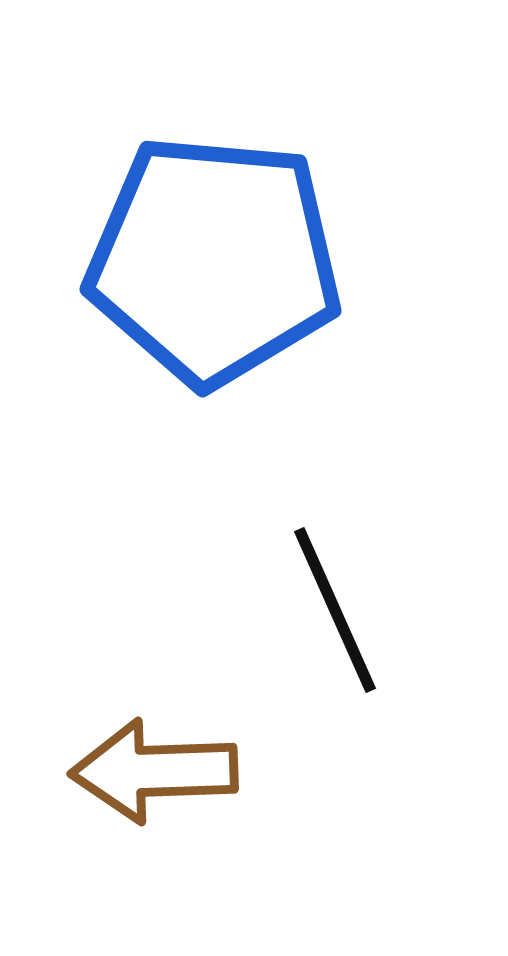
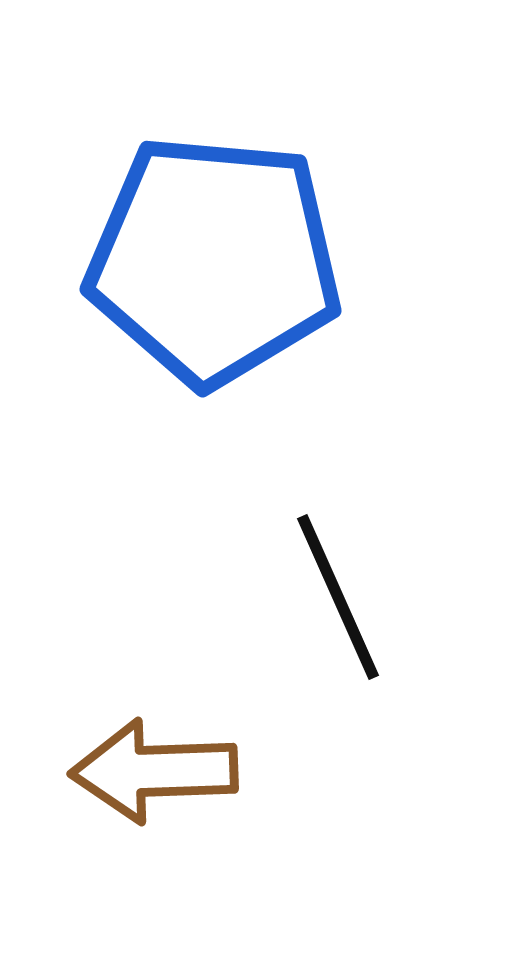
black line: moved 3 px right, 13 px up
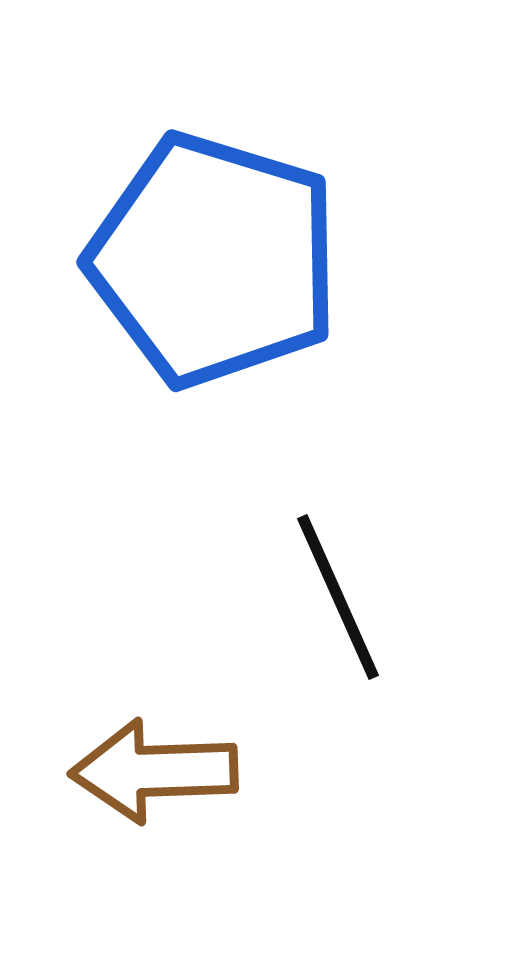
blue pentagon: rotated 12 degrees clockwise
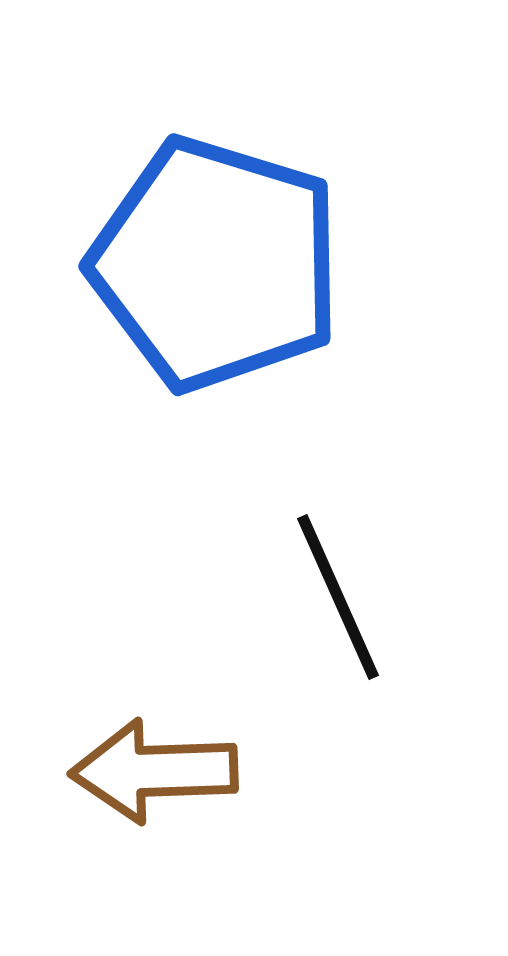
blue pentagon: moved 2 px right, 4 px down
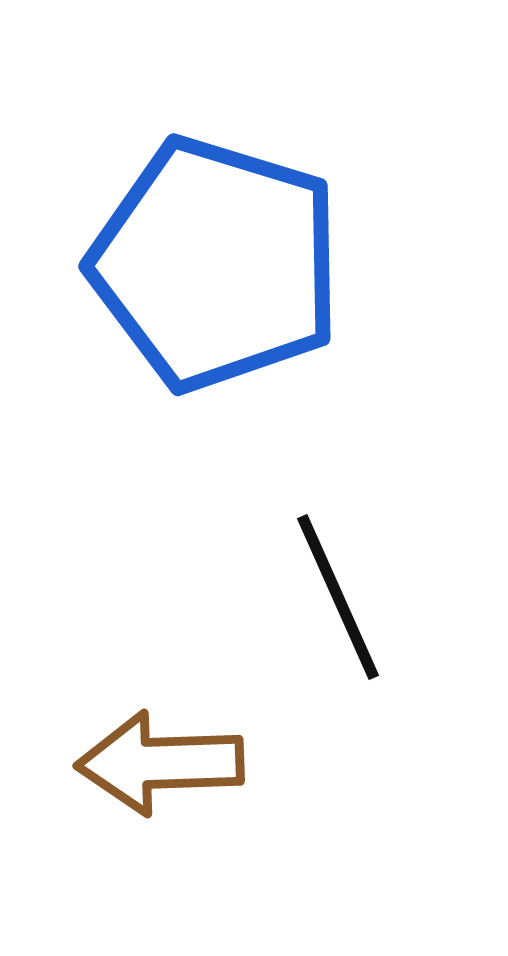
brown arrow: moved 6 px right, 8 px up
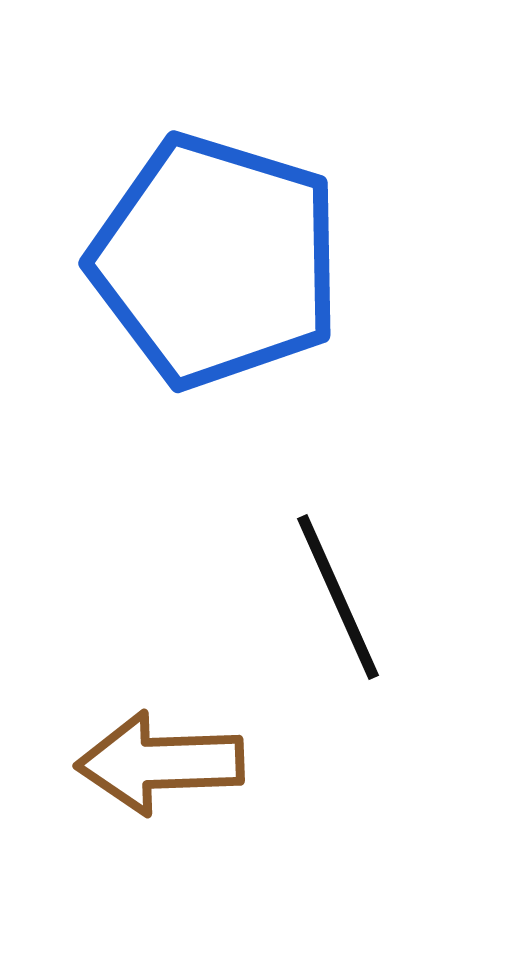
blue pentagon: moved 3 px up
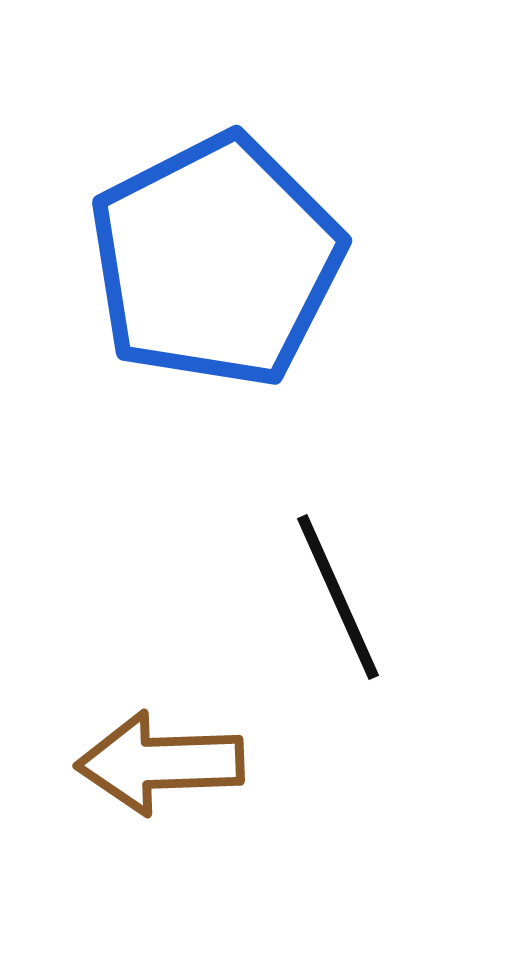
blue pentagon: rotated 28 degrees clockwise
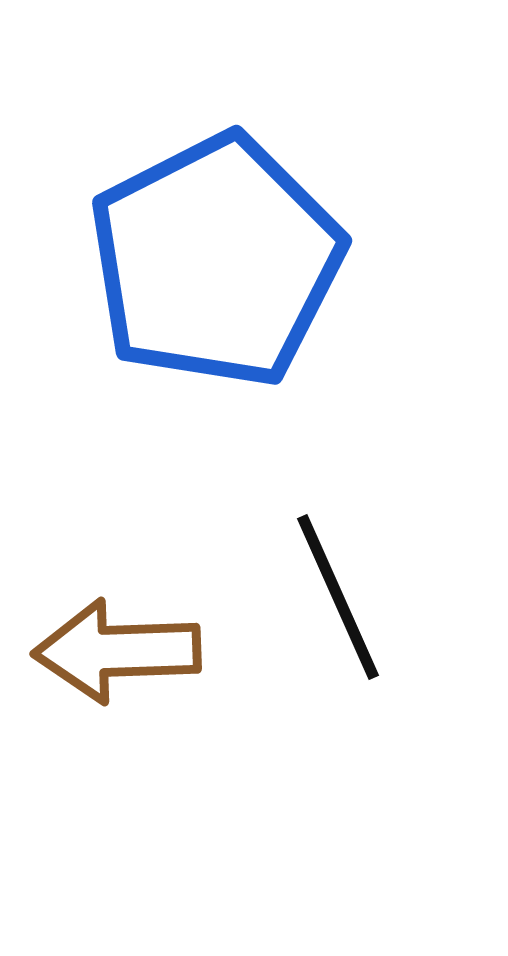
brown arrow: moved 43 px left, 112 px up
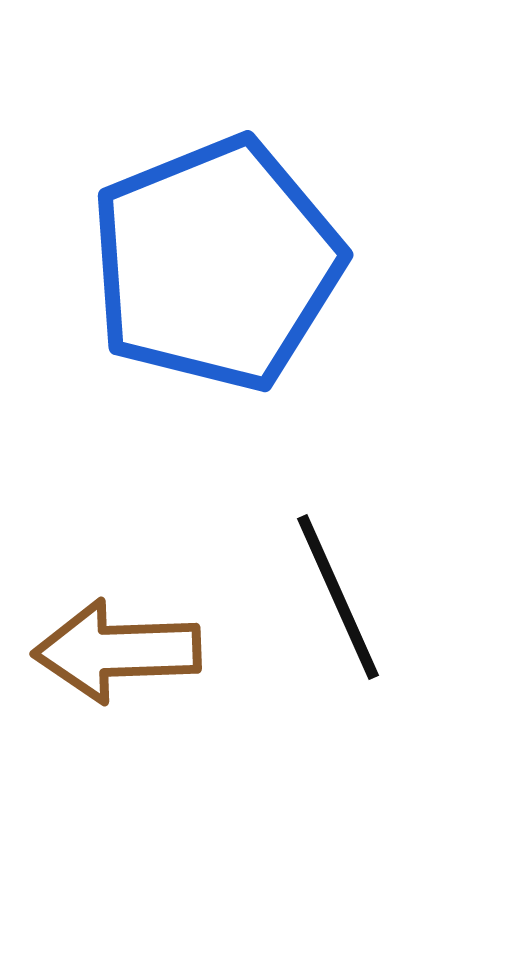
blue pentagon: moved 3 px down; rotated 5 degrees clockwise
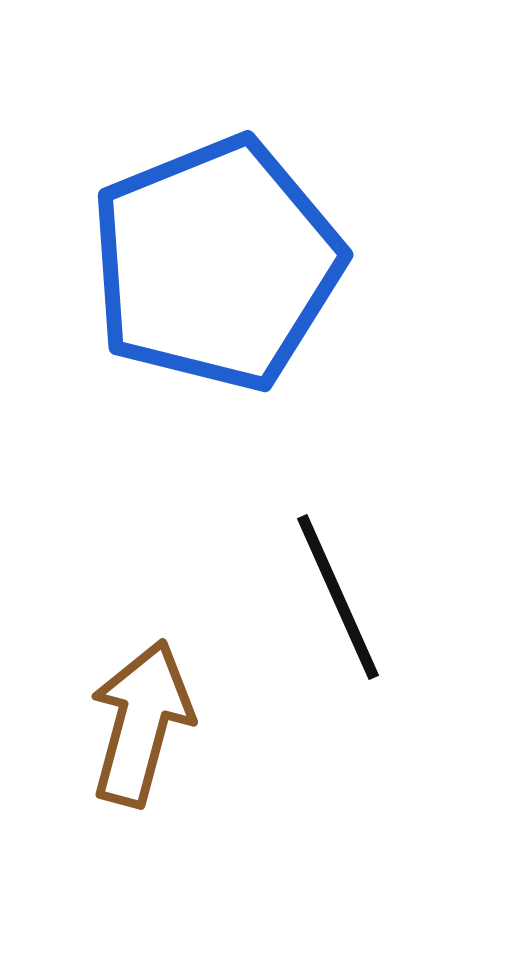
brown arrow: moved 24 px right, 72 px down; rotated 107 degrees clockwise
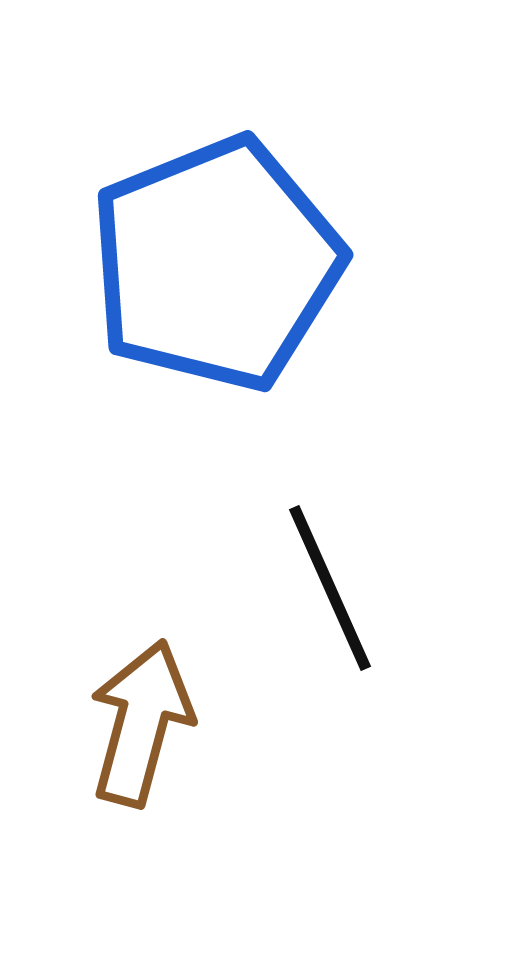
black line: moved 8 px left, 9 px up
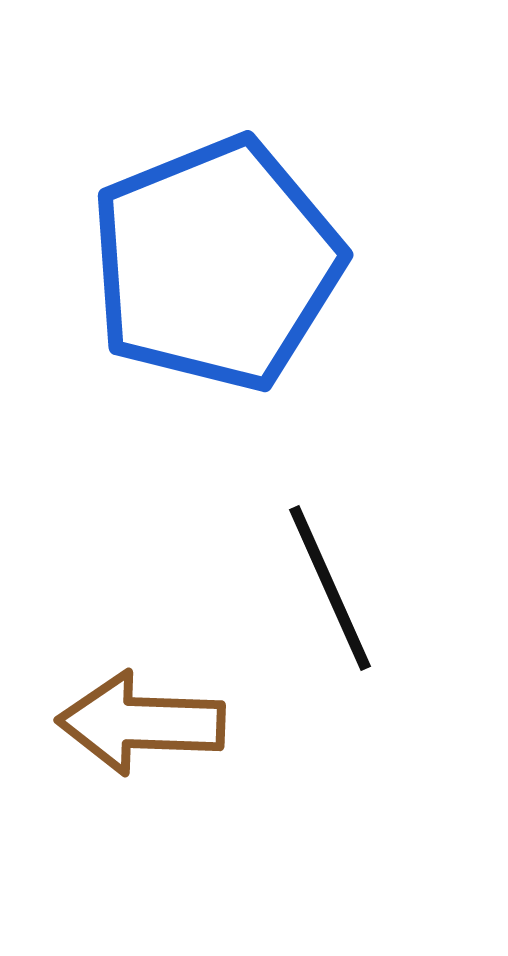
brown arrow: rotated 103 degrees counterclockwise
